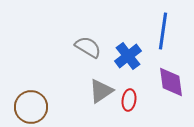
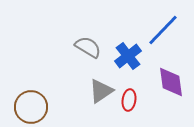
blue line: moved 1 px up; rotated 36 degrees clockwise
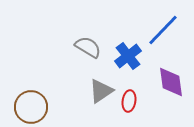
red ellipse: moved 1 px down
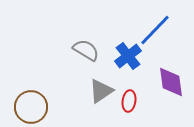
blue line: moved 8 px left
gray semicircle: moved 2 px left, 3 px down
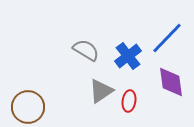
blue line: moved 12 px right, 8 px down
brown circle: moved 3 px left
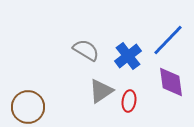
blue line: moved 1 px right, 2 px down
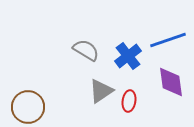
blue line: rotated 27 degrees clockwise
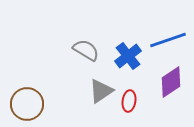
purple diamond: rotated 64 degrees clockwise
brown circle: moved 1 px left, 3 px up
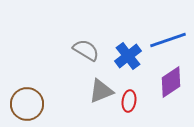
gray triangle: rotated 12 degrees clockwise
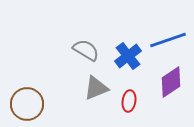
gray triangle: moved 5 px left, 3 px up
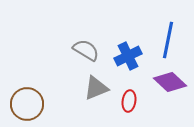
blue line: rotated 60 degrees counterclockwise
blue cross: rotated 12 degrees clockwise
purple diamond: moved 1 px left; rotated 76 degrees clockwise
